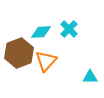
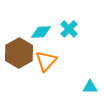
brown hexagon: rotated 8 degrees counterclockwise
cyan triangle: moved 10 px down
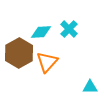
orange triangle: moved 1 px right, 1 px down
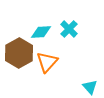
cyan triangle: rotated 49 degrees clockwise
